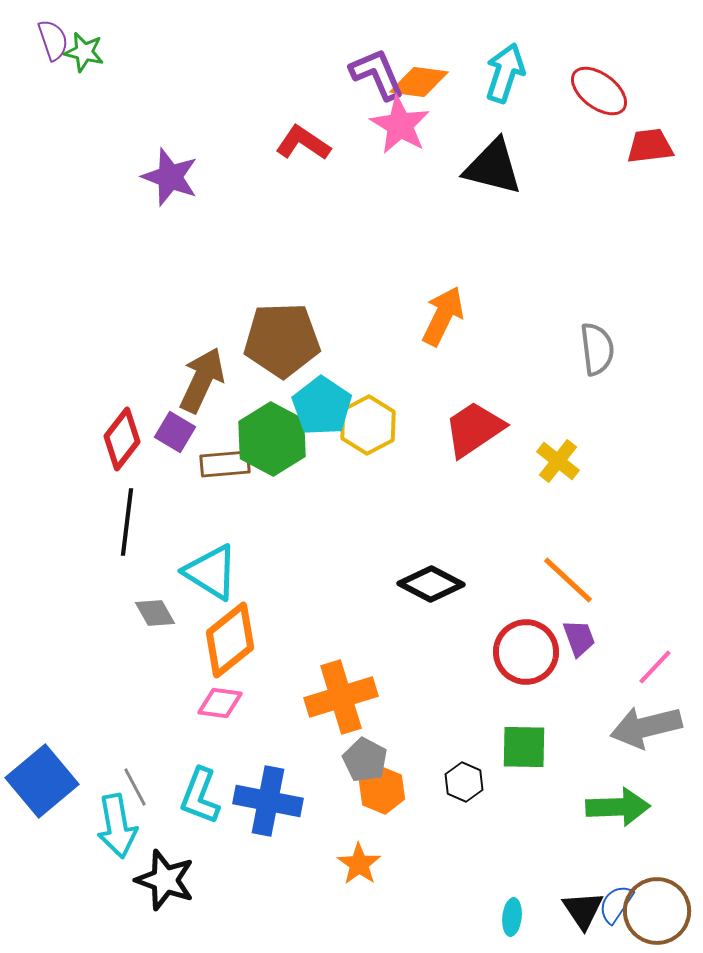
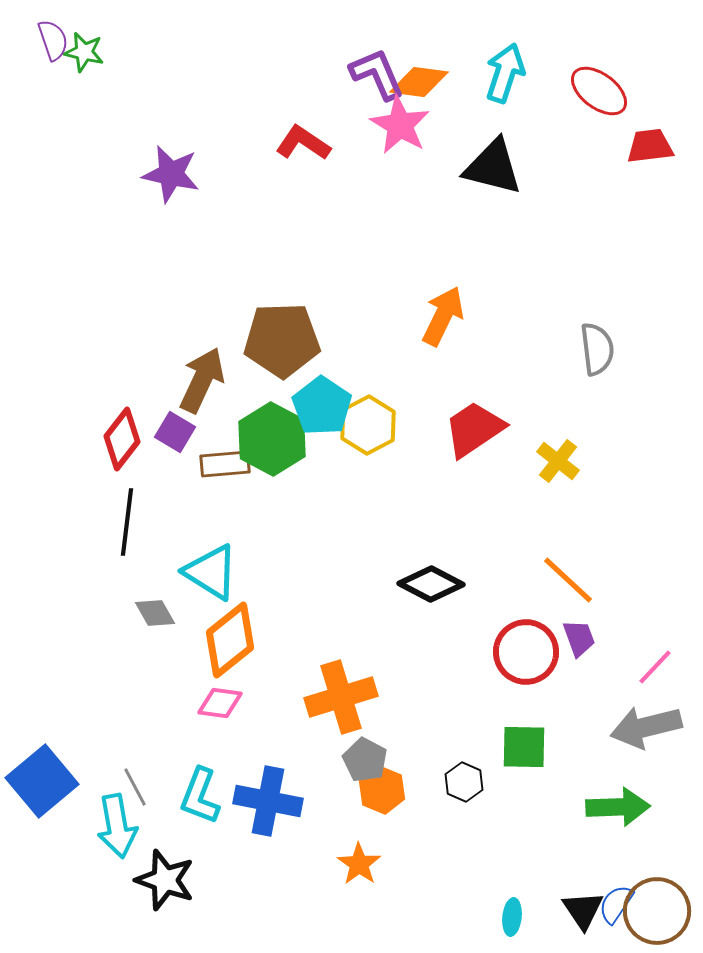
purple star at (170, 177): moved 1 px right, 3 px up; rotated 8 degrees counterclockwise
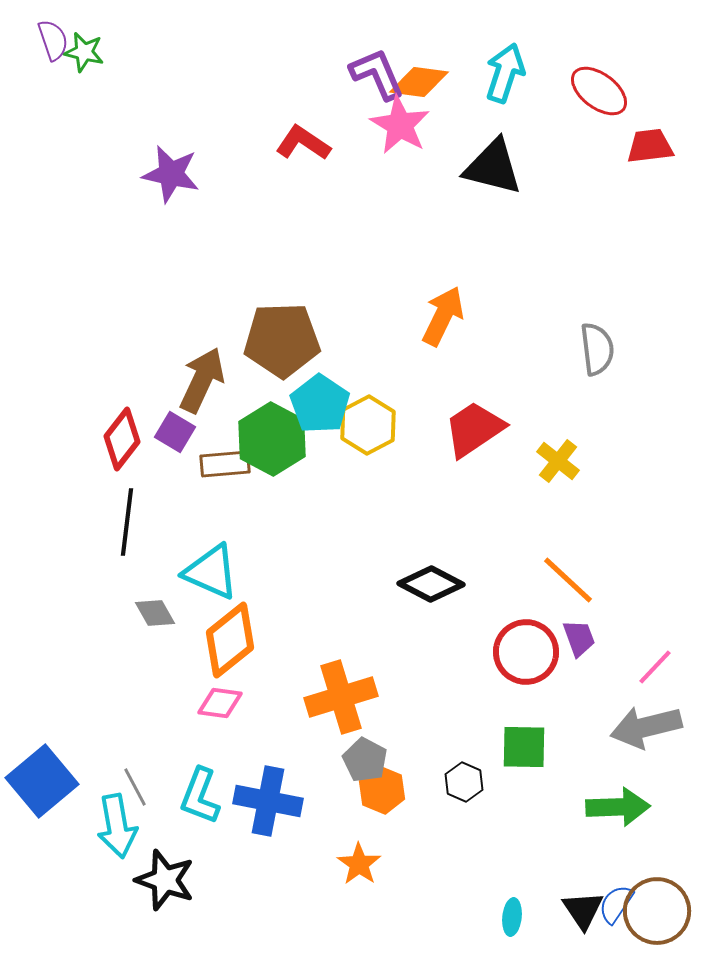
cyan pentagon at (322, 406): moved 2 px left, 2 px up
cyan triangle at (211, 572): rotated 8 degrees counterclockwise
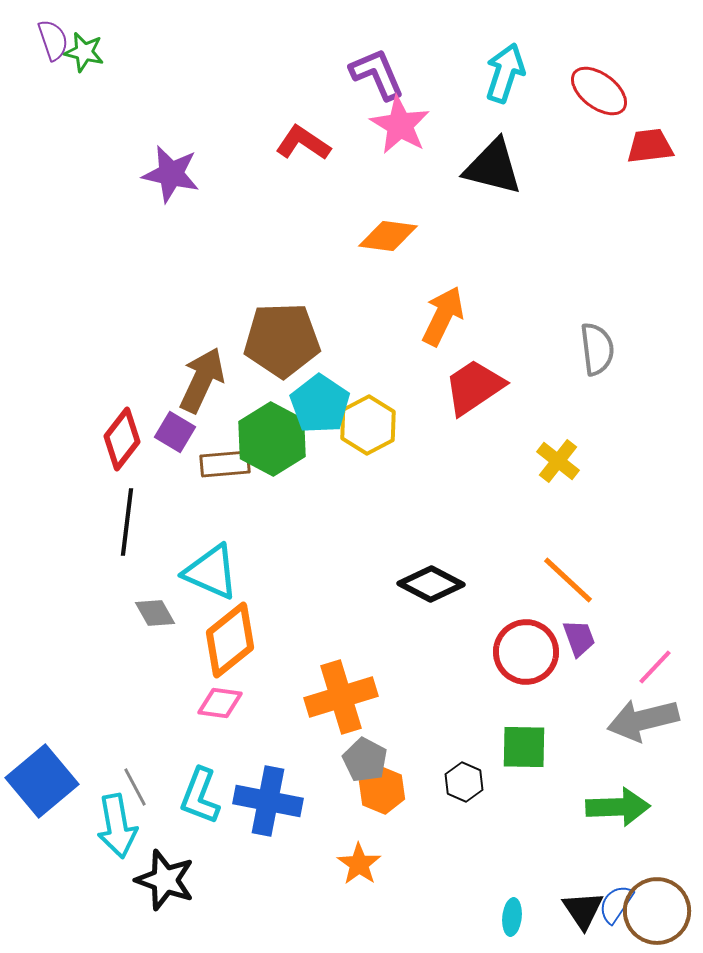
orange diamond at (419, 82): moved 31 px left, 154 px down
red trapezoid at (474, 429): moved 42 px up
gray arrow at (646, 727): moved 3 px left, 7 px up
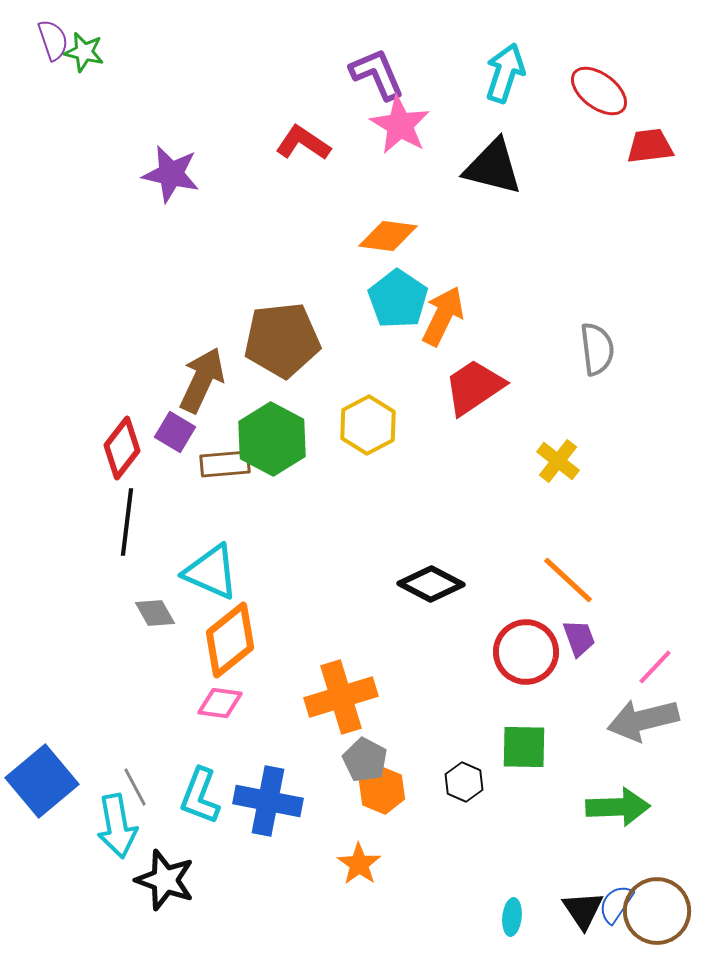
brown pentagon at (282, 340): rotated 4 degrees counterclockwise
cyan pentagon at (320, 404): moved 78 px right, 105 px up
red diamond at (122, 439): moved 9 px down
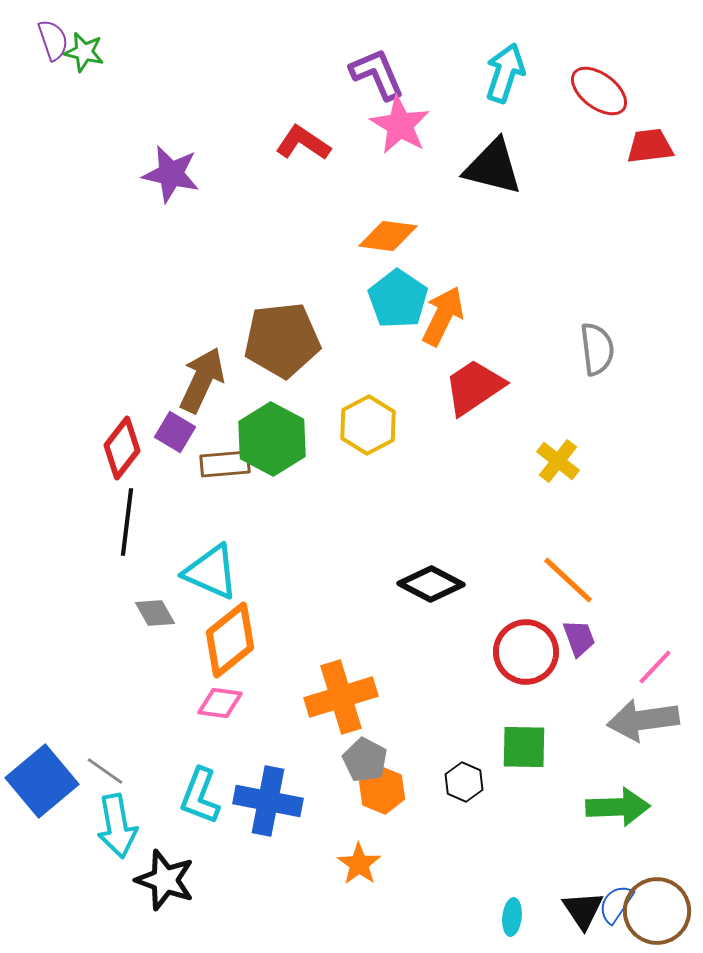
gray arrow at (643, 720): rotated 6 degrees clockwise
gray line at (135, 787): moved 30 px left, 16 px up; rotated 27 degrees counterclockwise
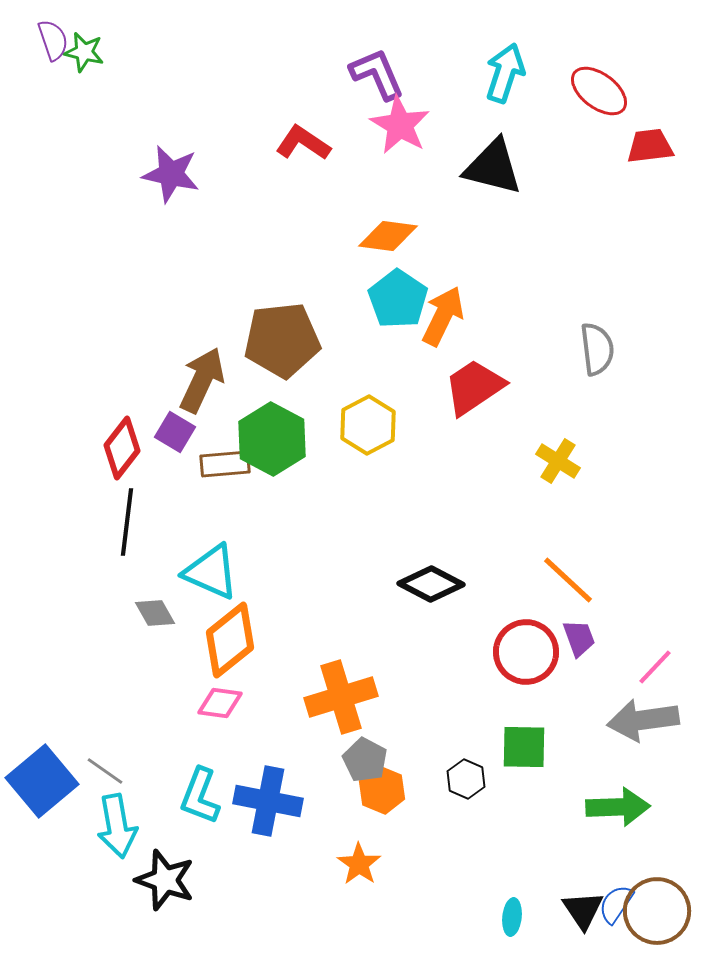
yellow cross at (558, 461): rotated 6 degrees counterclockwise
black hexagon at (464, 782): moved 2 px right, 3 px up
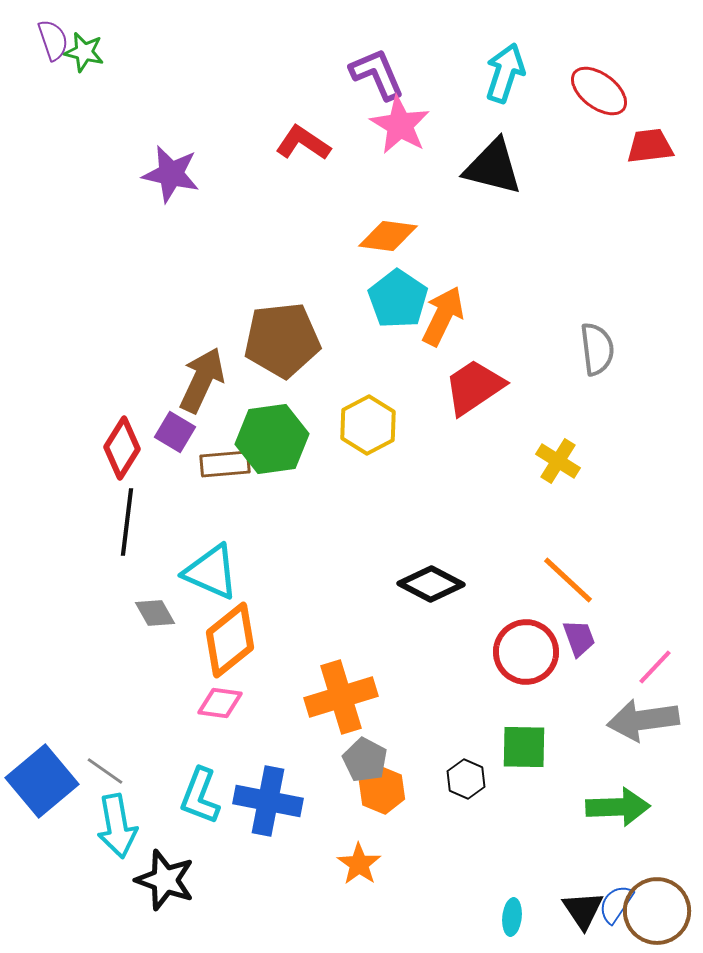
green hexagon at (272, 439): rotated 24 degrees clockwise
red diamond at (122, 448): rotated 6 degrees counterclockwise
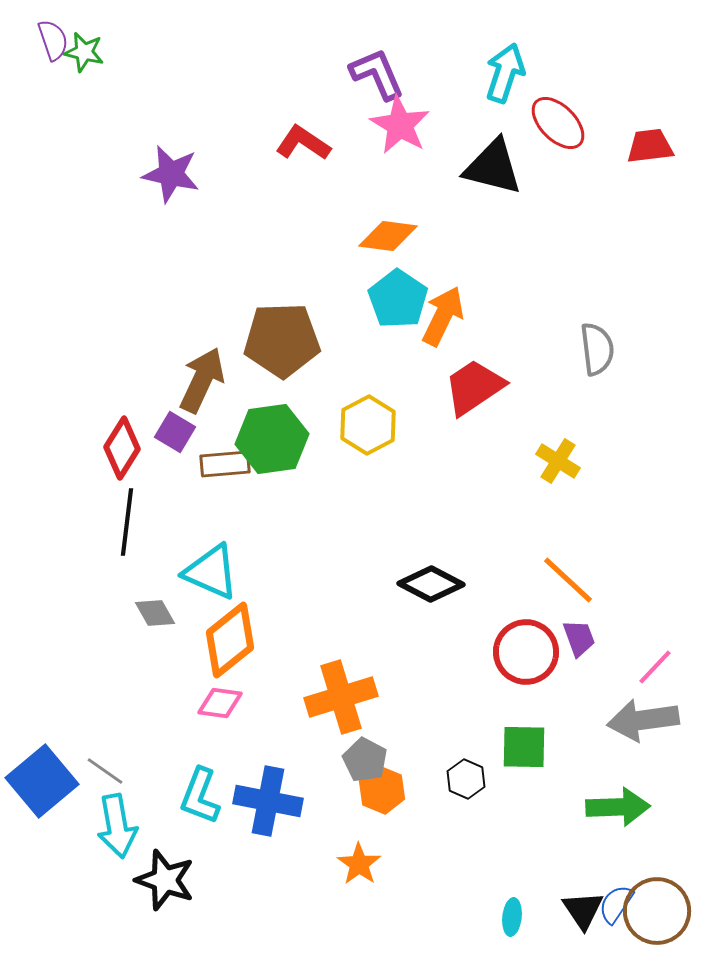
red ellipse at (599, 91): moved 41 px left, 32 px down; rotated 8 degrees clockwise
brown pentagon at (282, 340): rotated 4 degrees clockwise
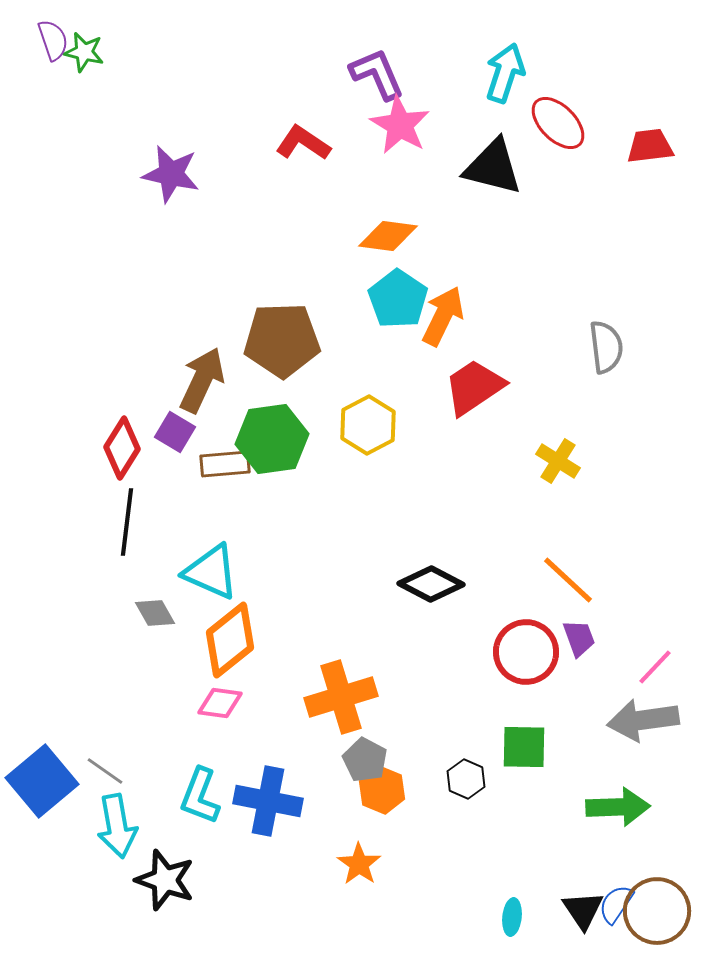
gray semicircle at (597, 349): moved 9 px right, 2 px up
